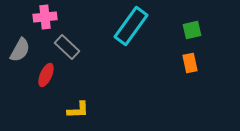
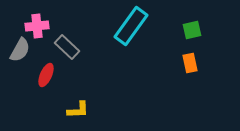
pink cross: moved 8 px left, 9 px down
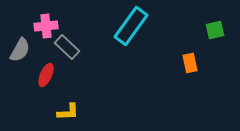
pink cross: moved 9 px right
green square: moved 23 px right
yellow L-shape: moved 10 px left, 2 px down
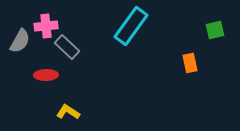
gray semicircle: moved 9 px up
red ellipse: rotated 65 degrees clockwise
yellow L-shape: rotated 145 degrees counterclockwise
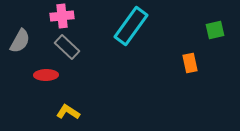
pink cross: moved 16 px right, 10 px up
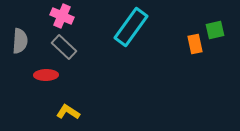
pink cross: rotated 30 degrees clockwise
cyan rectangle: moved 1 px down
gray semicircle: rotated 25 degrees counterclockwise
gray rectangle: moved 3 px left
orange rectangle: moved 5 px right, 19 px up
